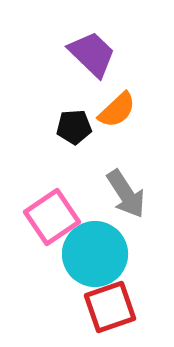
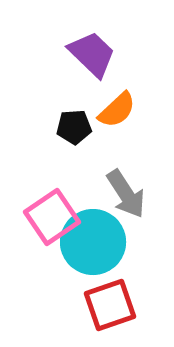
cyan circle: moved 2 px left, 12 px up
red square: moved 2 px up
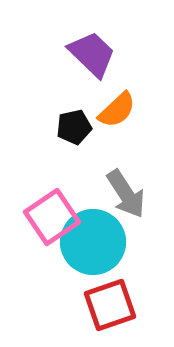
black pentagon: rotated 8 degrees counterclockwise
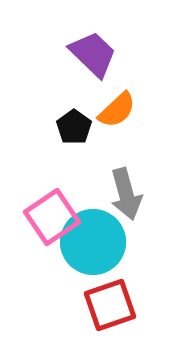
purple trapezoid: moved 1 px right
black pentagon: rotated 24 degrees counterclockwise
gray arrow: rotated 18 degrees clockwise
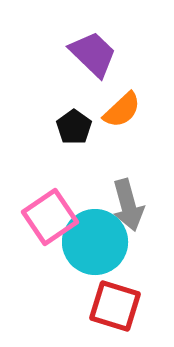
orange semicircle: moved 5 px right
gray arrow: moved 2 px right, 11 px down
pink square: moved 2 px left
cyan circle: moved 2 px right
red square: moved 5 px right, 1 px down; rotated 36 degrees clockwise
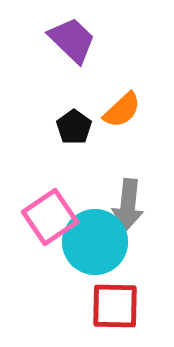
purple trapezoid: moved 21 px left, 14 px up
gray arrow: rotated 21 degrees clockwise
red square: rotated 16 degrees counterclockwise
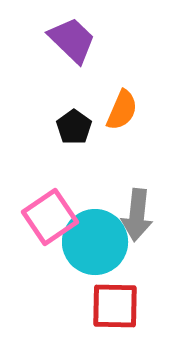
orange semicircle: rotated 24 degrees counterclockwise
gray arrow: moved 9 px right, 10 px down
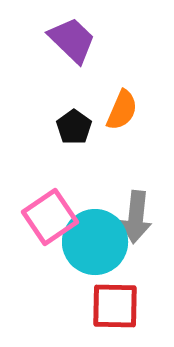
gray arrow: moved 1 px left, 2 px down
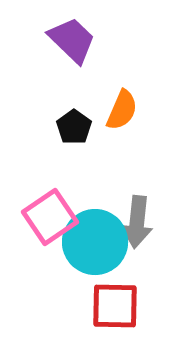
gray arrow: moved 1 px right, 5 px down
